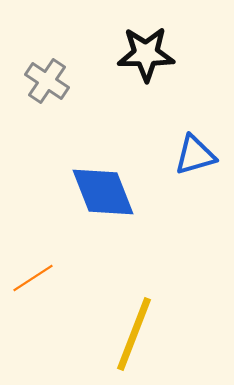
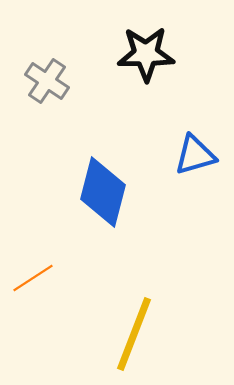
blue diamond: rotated 36 degrees clockwise
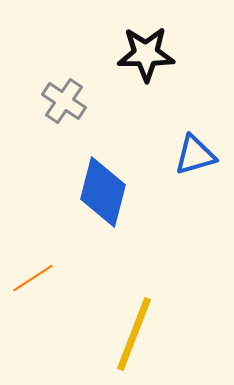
gray cross: moved 17 px right, 20 px down
